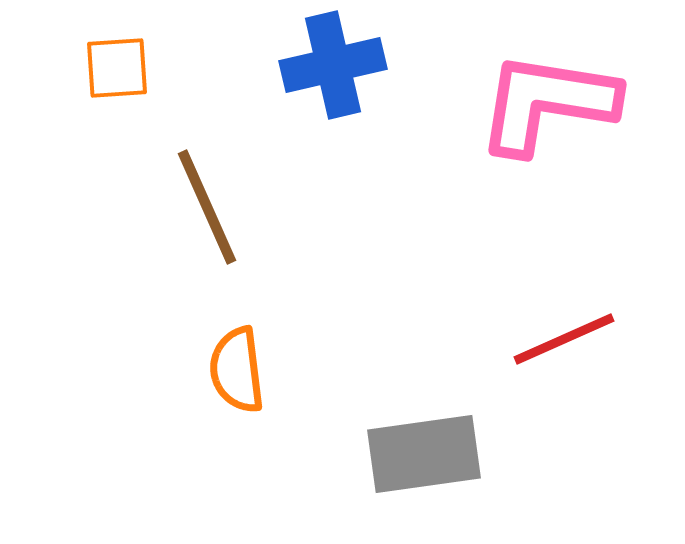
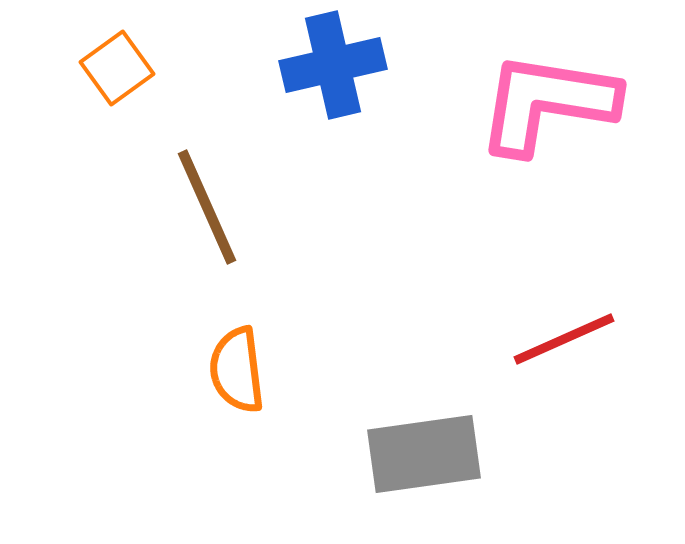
orange square: rotated 32 degrees counterclockwise
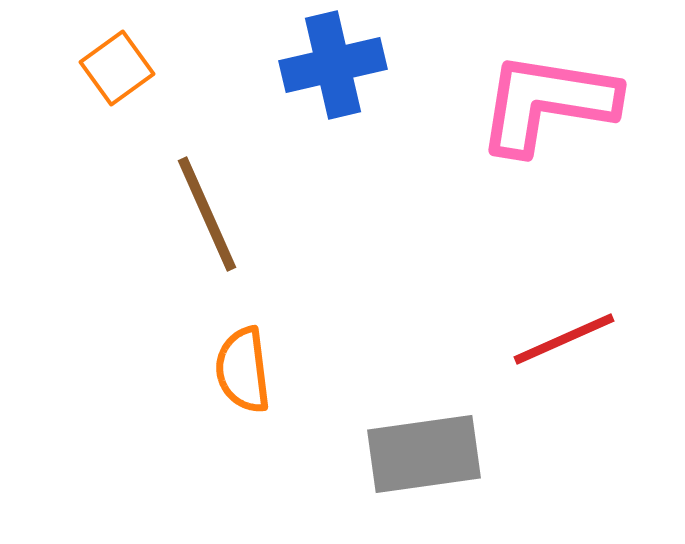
brown line: moved 7 px down
orange semicircle: moved 6 px right
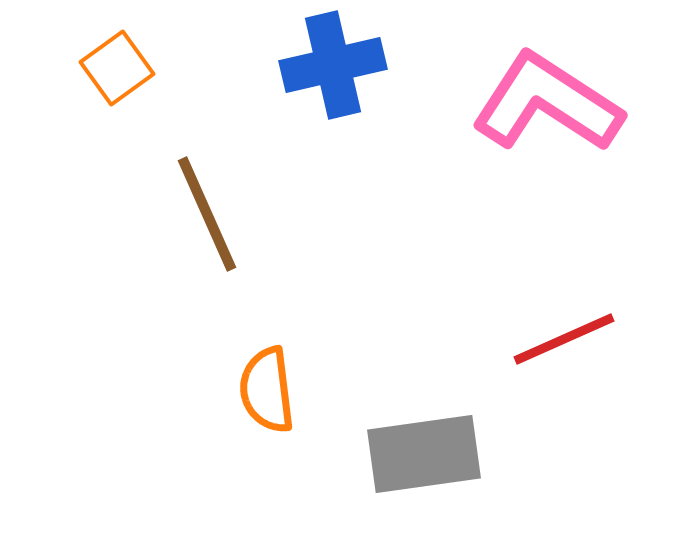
pink L-shape: rotated 24 degrees clockwise
orange semicircle: moved 24 px right, 20 px down
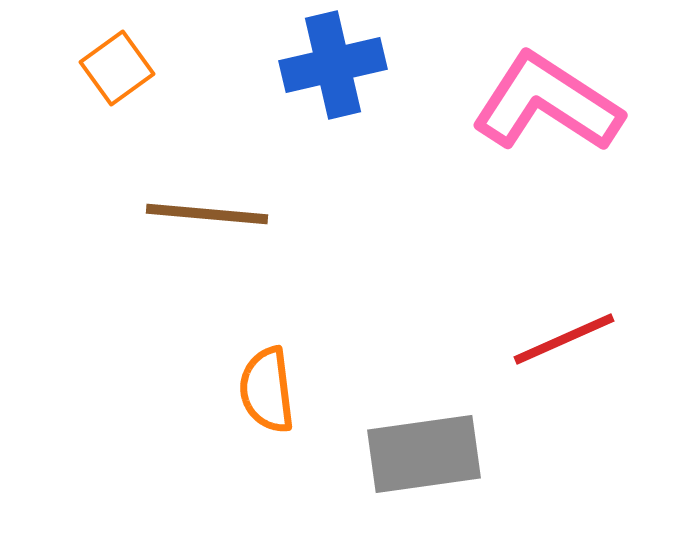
brown line: rotated 61 degrees counterclockwise
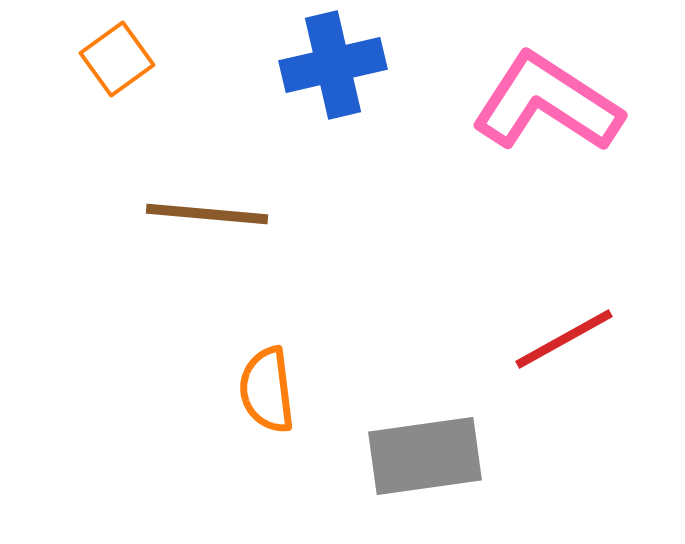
orange square: moved 9 px up
red line: rotated 5 degrees counterclockwise
gray rectangle: moved 1 px right, 2 px down
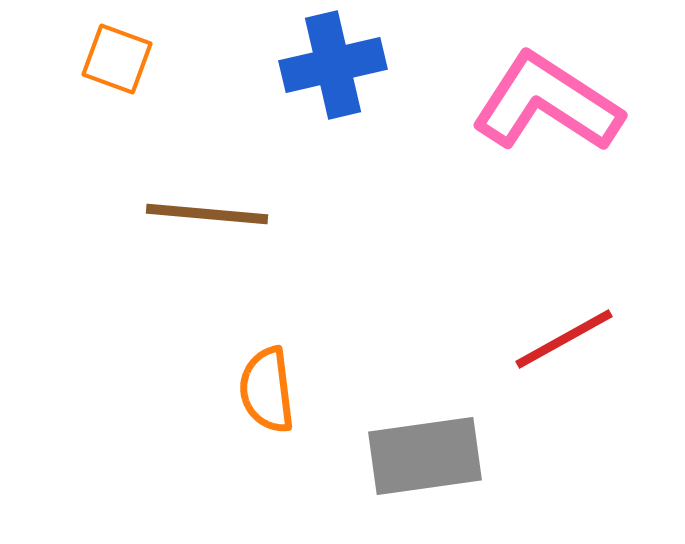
orange square: rotated 34 degrees counterclockwise
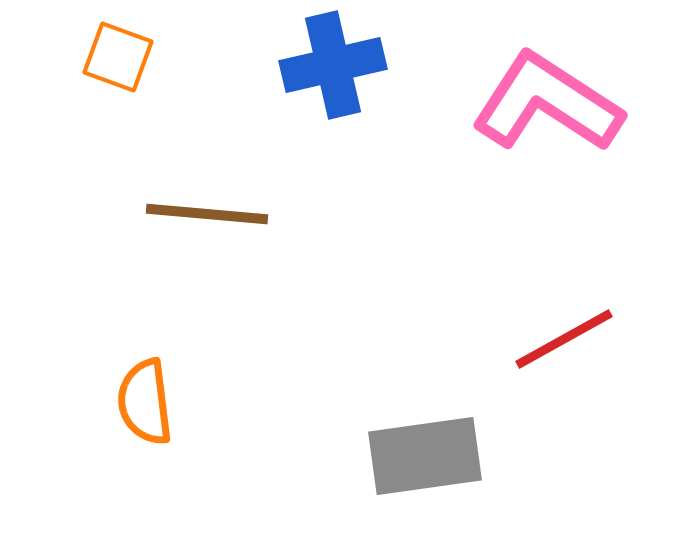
orange square: moved 1 px right, 2 px up
orange semicircle: moved 122 px left, 12 px down
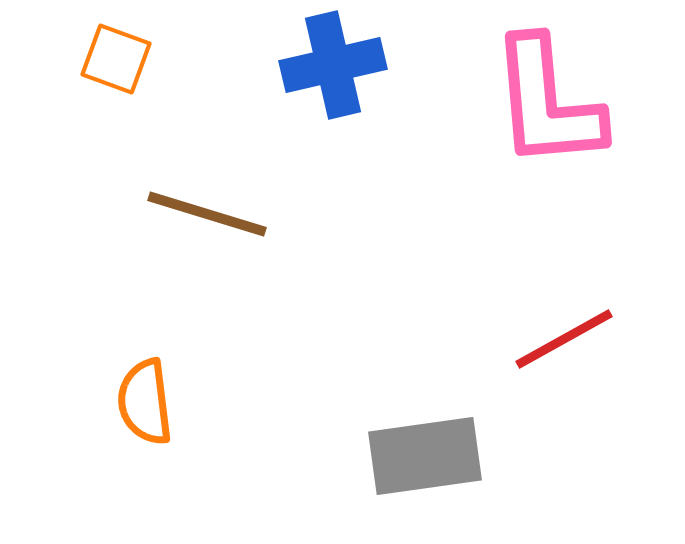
orange square: moved 2 px left, 2 px down
pink L-shape: rotated 128 degrees counterclockwise
brown line: rotated 12 degrees clockwise
